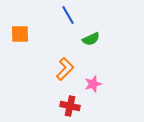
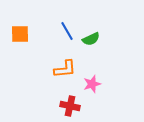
blue line: moved 1 px left, 16 px down
orange L-shape: rotated 40 degrees clockwise
pink star: moved 1 px left
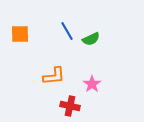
orange L-shape: moved 11 px left, 7 px down
pink star: rotated 18 degrees counterclockwise
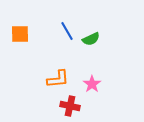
orange L-shape: moved 4 px right, 3 px down
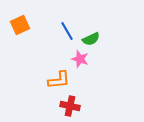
orange square: moved 9 px up; rotated 24 degrees counterclockwise
orange L-shape: moved 1 px right, 1 px down
pink star: moved 12 px left, 25 px up; rotated 18 degrees counterclockwise
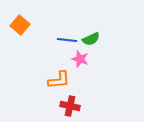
orange square: rotated 24 degrees counterclockwise
blue line: moved 9 px down; rotated 54 degrees counterclockwise
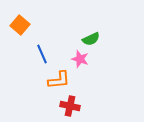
blue line: moved 25 px left, 14 px down; rotated 60 degrees clockwise
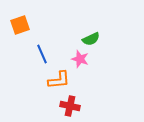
orange square: rotated 30 degrees clockwise
